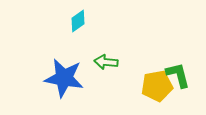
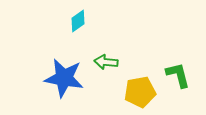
yellow pentagon: moved 17 px left, 6 px down
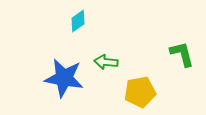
green L-shape: moved 4 px right, 21 px up
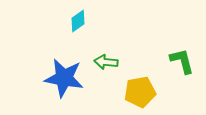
green L-shape: moved 7 px down
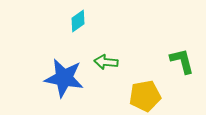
yellow pentagon: moved 5 px right, 4 px down
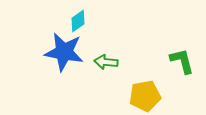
blue star: moved 26 px up
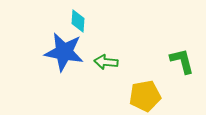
cyan diamond: rotated 50 degrees counterclockwise
